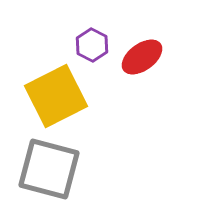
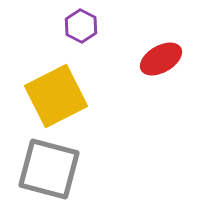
purple hexagon: moved 11 px left, 19 px up
red ellipse: moved 19 px right, 2 px down; rotated 6 degrees clockwise
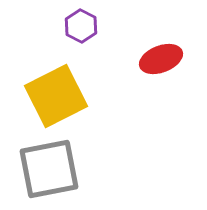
red ellipse: rotated 9 degrees clockwise
gray square: rotated 26 degrees counterclockwise
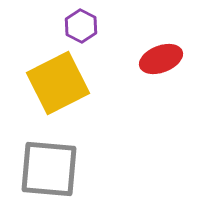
yellow square: moved 2 px right, 13 px up
gray square: rotated 16 degrees clockwise
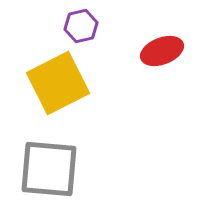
purple hexagon: rotated 20 degrees clockwise
red ellipse: moved 1 px right, 8 px up
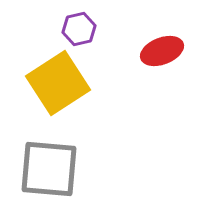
purple hexagon: moved 2 px left, 3 px down
yellow square: rotated 6 degrees counterclockwise
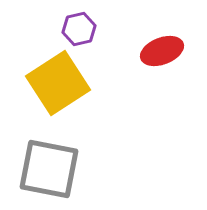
gray square: rotated 6 degrees clockwise
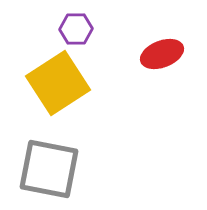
purple hexagon: moved 3 px left; rotated 12 degrees clockwise
red ellipse: moved 3 px down
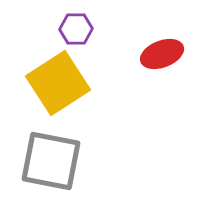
gray square: moved 2 px right, 8 px up
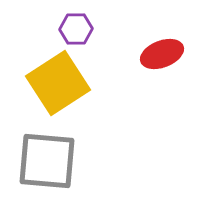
gray square: moved 4 px left; rotated 6 degrees counterclockwise
